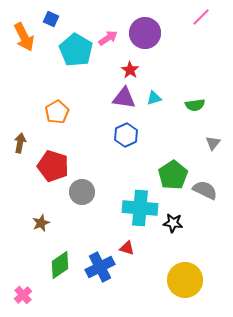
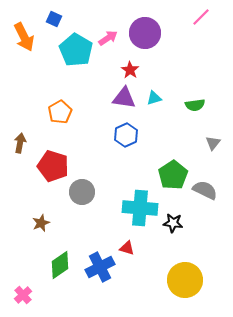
blue square: moved 3 px right
orange pentagon: moved 3 px right
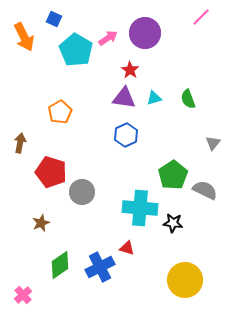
green semicircle: moved 7 px left, 6 px up; rotated 78 degrees clockwise
red pentagon: moved 2 px left, 6 px down
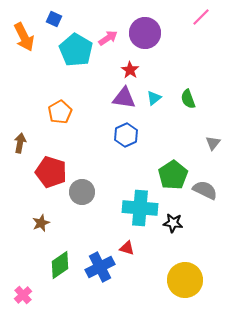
cyan triangle: rotated 21 degrees counterclockwise
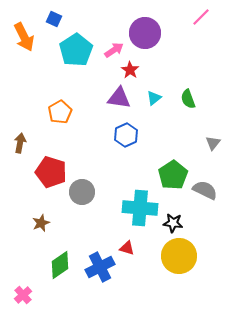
pink arrow: moved 6 px right, 12 px down
cyan pentagon: rotated 8 degrees clockwise
purple triangle: moved 5 px left
yellow circle: moved 6 px left, 24 px up
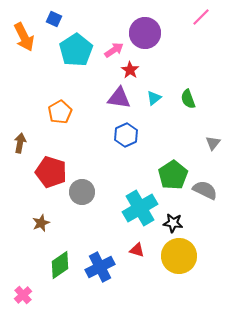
cyan cross: rotated 36 degrees counterclockwise
red triangle: moved 10 px right, 2 px down
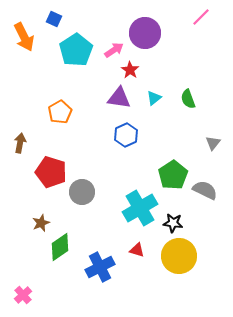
green diamond: moved 18 px up
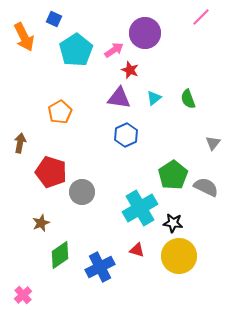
red star: rotated 12 degrees counterclockwise
gray semicircle: moved 1 px right, 3 px up
green diamond: moved 8 px down
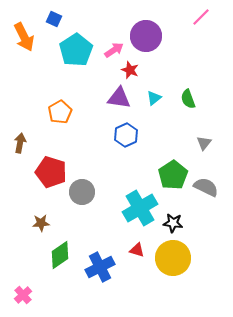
purple circle: moved 1 px right, 3 px down
gray triangle: moved 9 px left
brown star: rotated 18 degrees clockwise
yellow circle: moved 6 px left, 2 px down
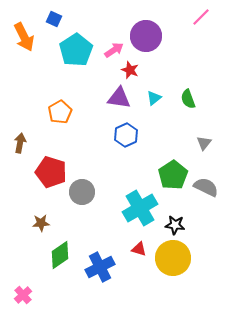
black star: moved 2 px right, 2 px down
red triangle: moved 2 px right, 1 px up
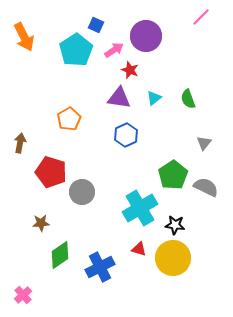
blue square: moved 42 px right, 6 px down
orange pentagon: moved 9 px right, 7 px down
